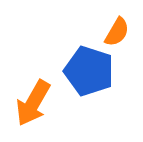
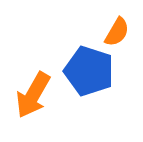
orange arrow: moved 8 px up
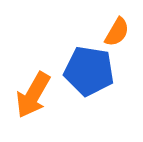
blue pentagon: rotated 9 degrees counterclockwise
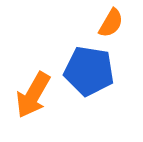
orange semicircle: moved 6 px left, 9 px up
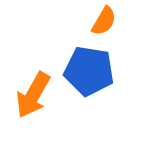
orange semicircle: moved 7 px left, 2 px up
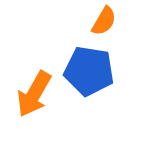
orange arrow: moved 1 px right, 1 px up
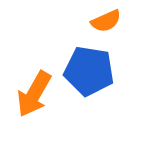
orange semicircle: moved 2 px right; rotated 36 degrees clockwise
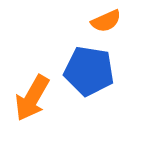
orange arrow: moved 2 px left, 4 px down
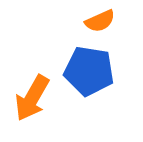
orange semicircle: moved 6 px left
